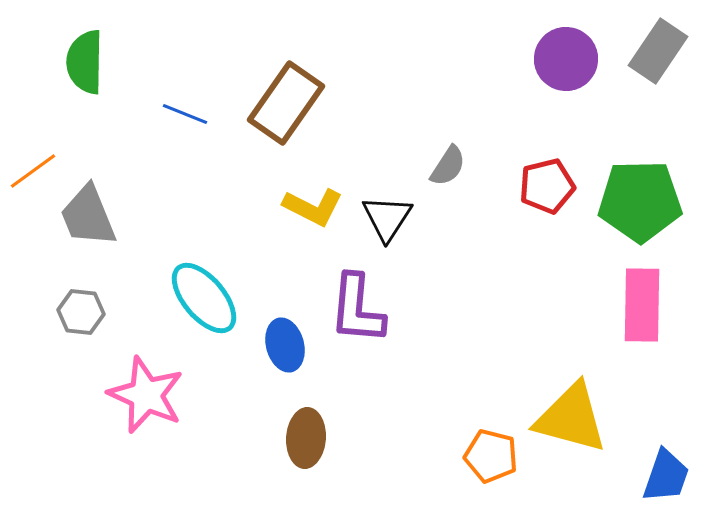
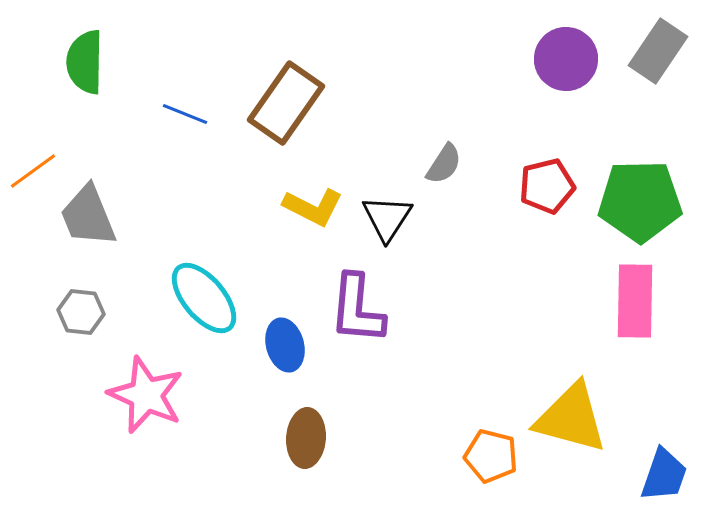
gray semicircle: moved 4 px left, 2 px up
pink rectangle: moved 7 px left, 4 px up
blue trapezoid: moved 2 px left, 1 px up
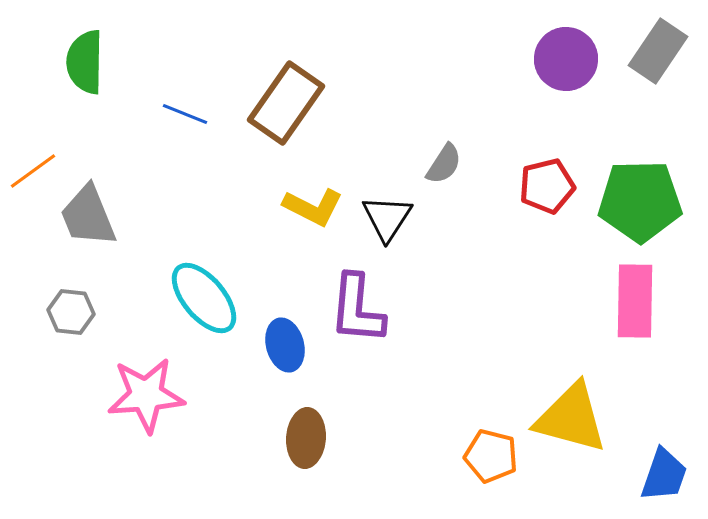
gray hexagon: moved 10 px left
pink star: rotated 28 degrees counterclockwise
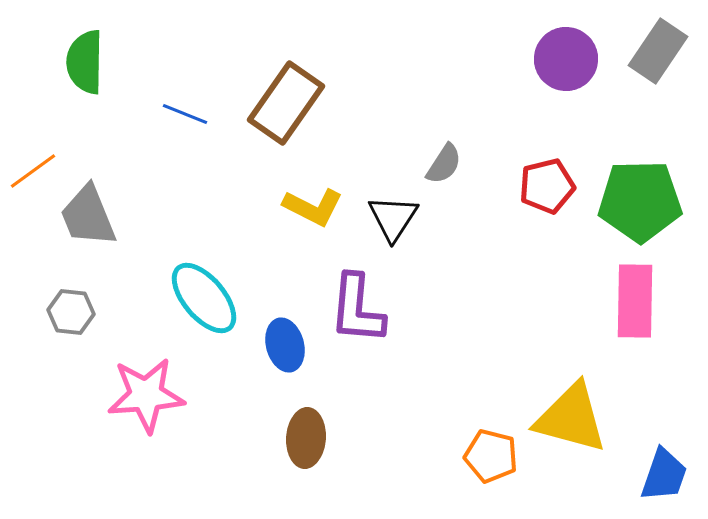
black triangle: moved 6 px right
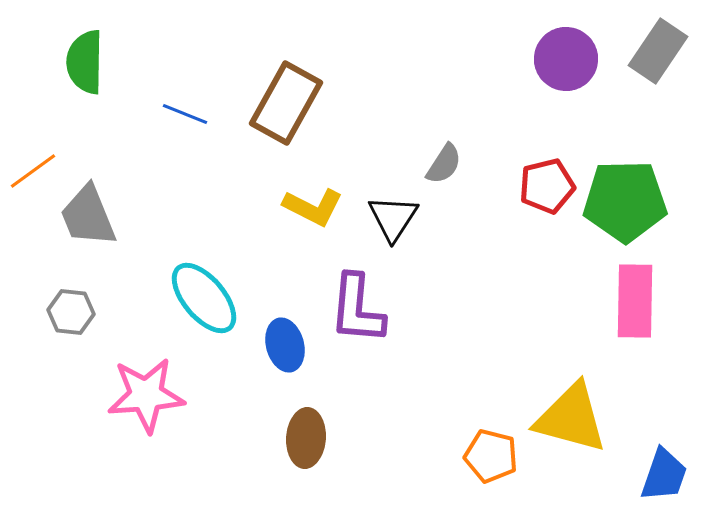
brown rectangle: rotated 6 degrees counterclockwise
green pentagon: moved 15 px left
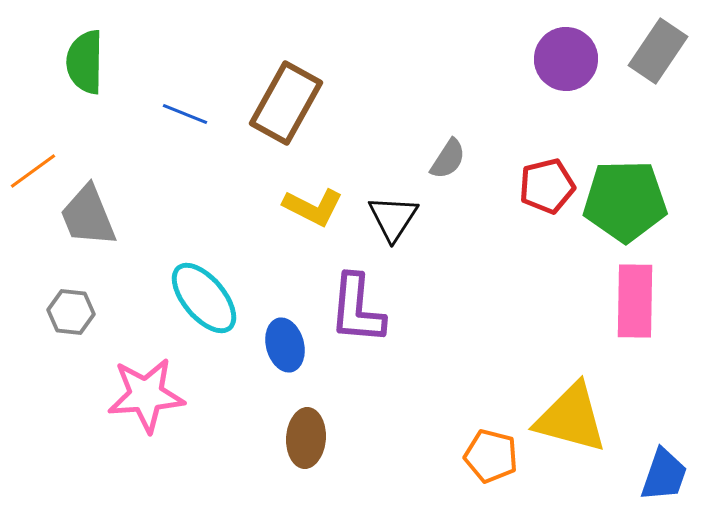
gray semicircle: moved 4 px right, 5 px up
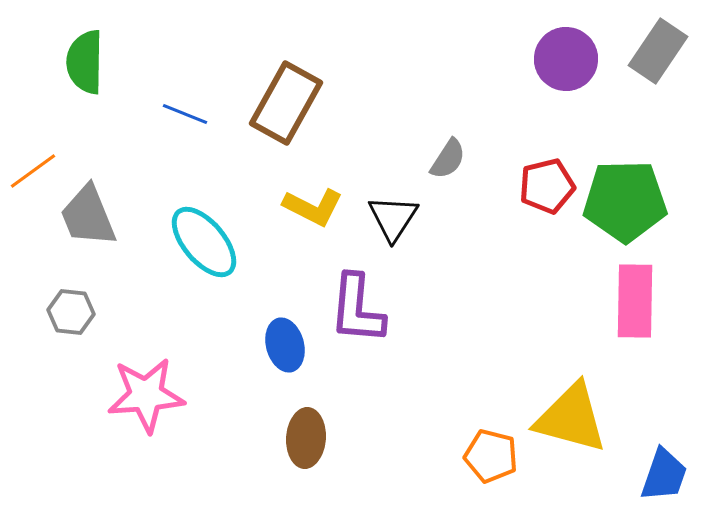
cyan ellipse: moved 56 px up
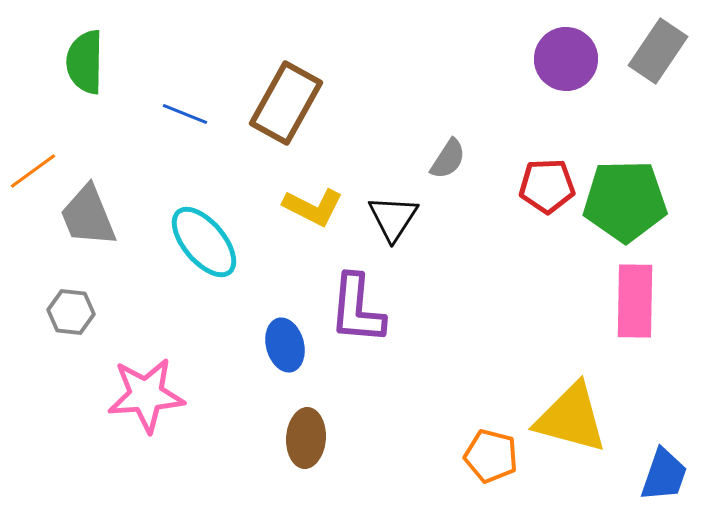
red pentagon: rotated 12 degrees clockwise
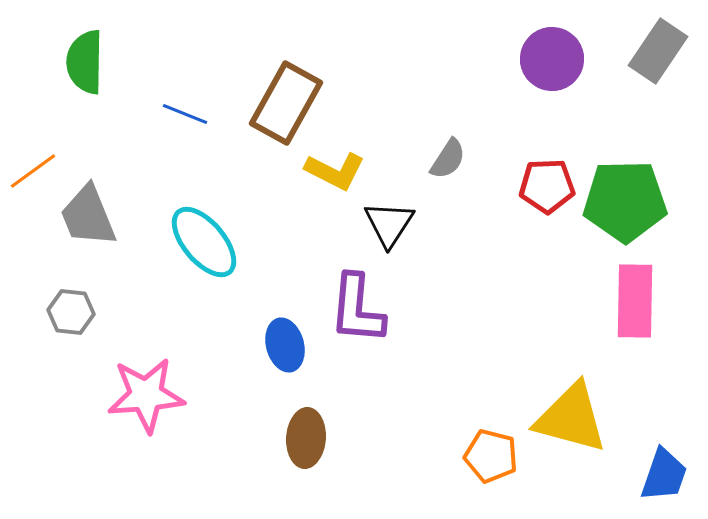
purple circle: moved 14 px left
yellow L-shape: moved 22 px right, 36 px up
black triangle: moved 4 px left, 6 px down
